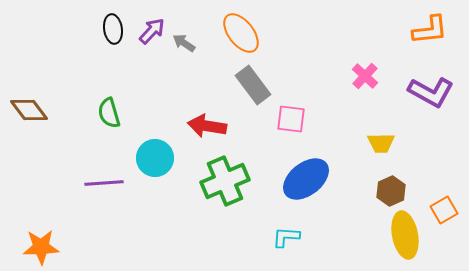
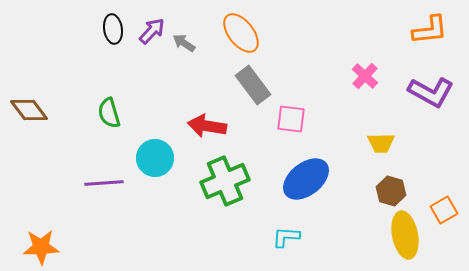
brown hexagon: rotated 20 degrees counterclockwise
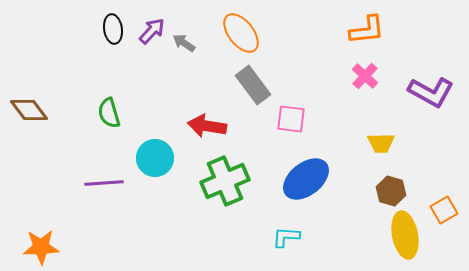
orange L-shape: moved 63 px left
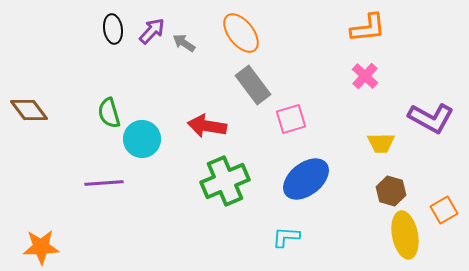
orange L-shape: moved 1 px right, 2 px up
purple L-shape: moved 26 px down
pink square: rotated 24 degrees counterclockwise
cyan circle: moved 13 px left, 19 px up
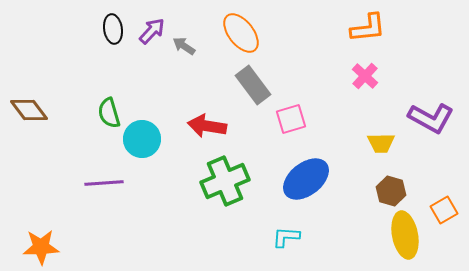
gray arrow: moved 3 px down
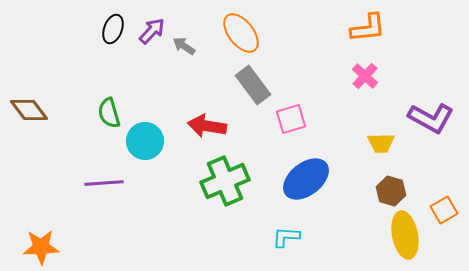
black ellipse: rotated 28 degrees clockwise
cyan circle: moved 3 px right, 2 px down
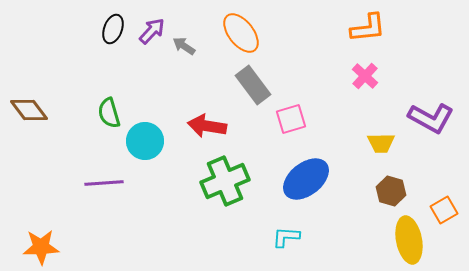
yellow ellipse: moved 4 px right, 5 px down
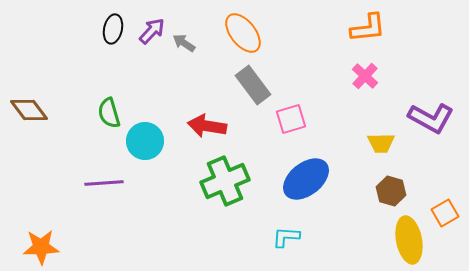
black ellipse: rotated 8 degrees counterclockwise
orange ellipse: moved 2 px right
gray arrow: moved 3 px up
orange square: moved 1 px right, 3 px down
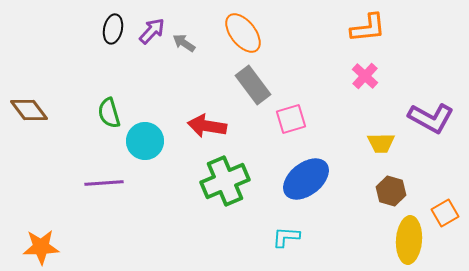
yellow ellipse: rotated 15 degrees clockwise
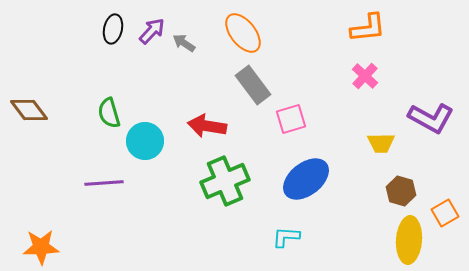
brown hexagon: moved 10 px right
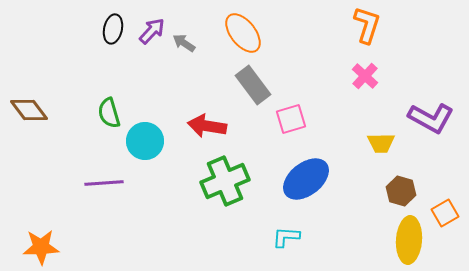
orange L-shape: moved 1 px left, 3 px up; rotated 66 degrees counterclockwise
